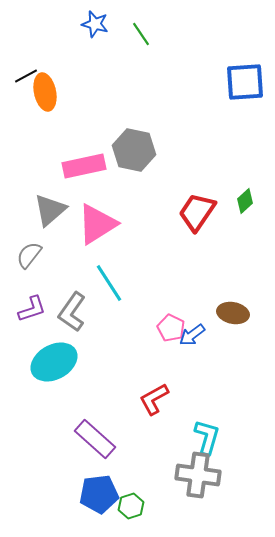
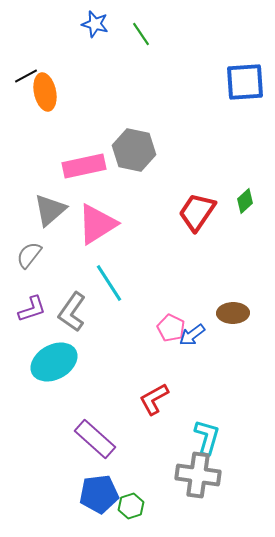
brown ellipse: rotated 12 degrees counterclockwise
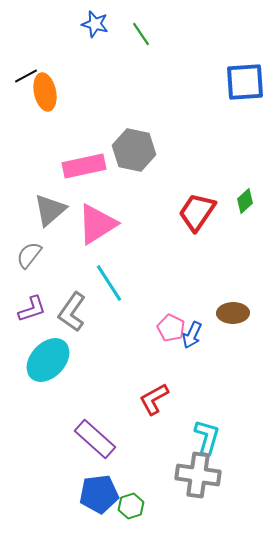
blue arrow: rotated 28 degrees counterclockwise
cyan ellipse: moved 6 px left, 2 px up; rotated 18 degrees counterclockwise
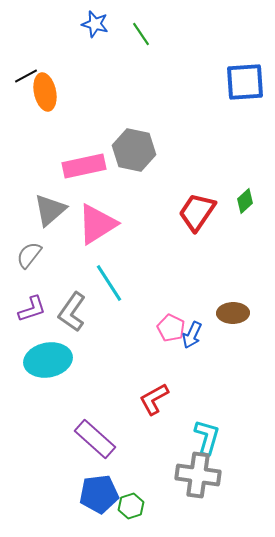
cyan ellipse: rotated 36 degrees clockwise
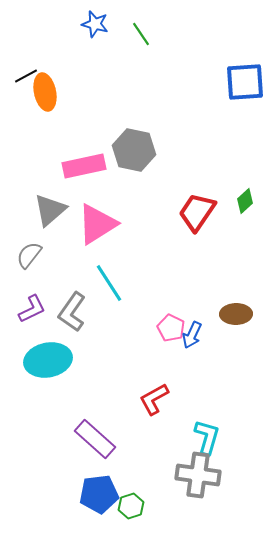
purple L-shape: rotated 8 degrees counterclockwise
brown ellipse: moved 3 px right, 1 px down
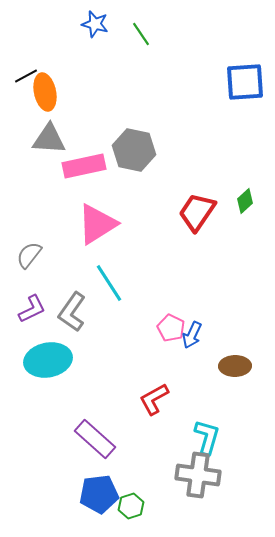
gray triangle: moved 1 px left, 71 px up; rotated 45 degrees clockwise
brown ellipse: moved 1 px left, 52 px down
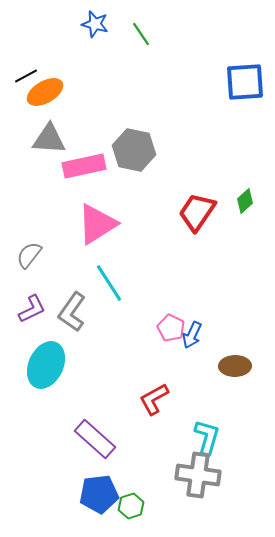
orange ellipse: rotated 72 degrees clockwise
cyan ellipse: moved 2 px left, 5 px down; rotated 54 degrees counterclockwise
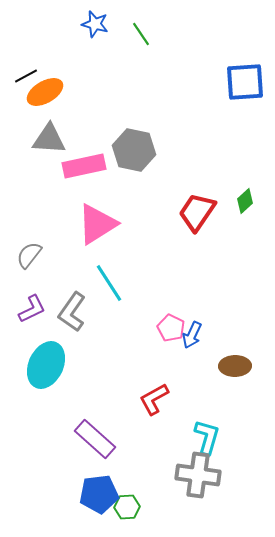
green hexagon: moved 4 px left, 1 px down; rotated 15 degrees clockwise
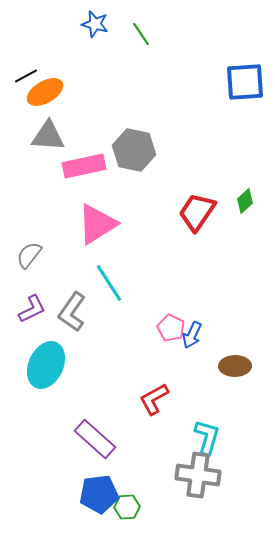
gray triangle: moved 1 px left, 3 px up
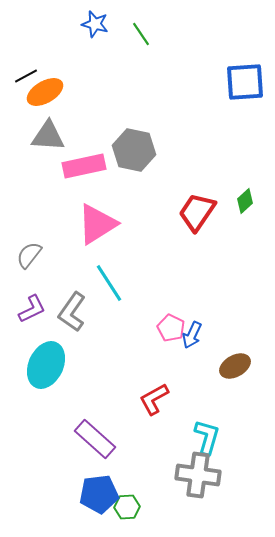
brown ellipse: rotated 28 degrees counterclockwise
